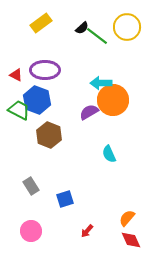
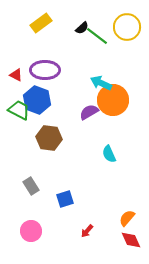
cyan arrow: rotated 25 degrees clockwise
brown hexagon: moved 3 px down; rotated 15 degrees counterclockwise
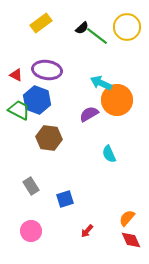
purple ellipse: moved 2 px right; rotated 8 degrees clockwise
orange circle: moved 4 px right
purple semicircle: moved 2 px down
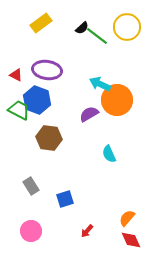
cyan arrow: moved 1 px left, 1 px down
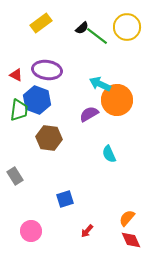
green trapezoid: rotated 70 degrees clockwise
gray rectangle: moved 16 px left, 10 px up
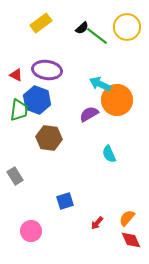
blue square: moved 2 px down
red arrow: moved 10 px right, 8 px up
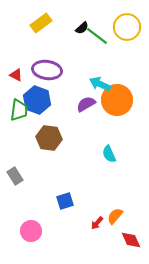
purple semicircle: moved 3 px left, 10 px up
orange semicircle: moved 12 px left, 2 px up
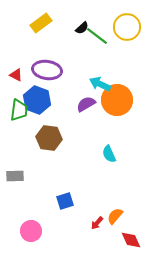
gray rectangle: rotated 60 degrees counterclockwise
